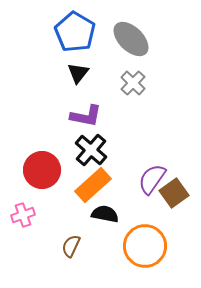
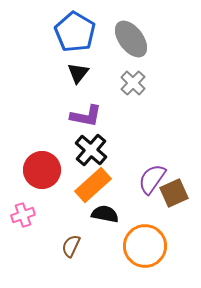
gray ellipse: rotated 9 degrees clockwise
brown square: rotated 12 degrees clockwise
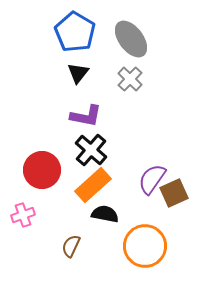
gray cross: moved 3 px left, 4 px up
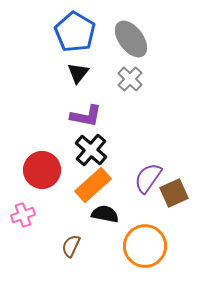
purple semicircle: moved 4 px left, 1 px up
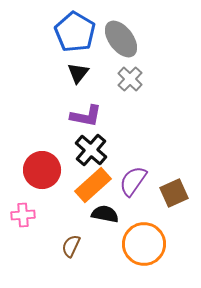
gray ellipse: moved 10 px left
purple semicircle: moved 15 px left, 3 px down
pink cross: rotated 15 degrees clockwise
orange circle: moved 1 px left, 2 px up
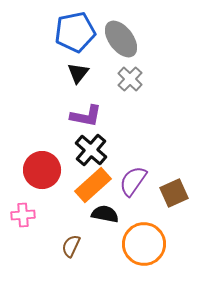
blue pentagon: rotated 30 degrees clockwise
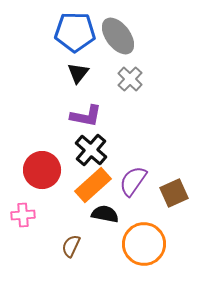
blue pentagon: rotated 12 degrees clockwise
gray ellipse: moved 3 px left, 3 px up
